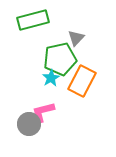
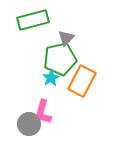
gray triangle: moved 10 px left
pink L-shape: rotated 60 degrees counterclockwise
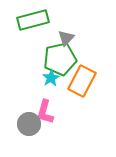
pink L-shape: moved 2 px right
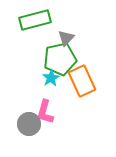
green rectangle: moved 2 px right
orange rectangle: rotated 52 degrees counterclockwise
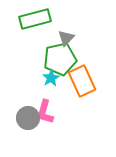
green rectangle: moved 1 px up
gray circle: moved 1 px left, 6 px up
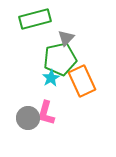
pink L-shape: moved 1 px right, 1 px down
